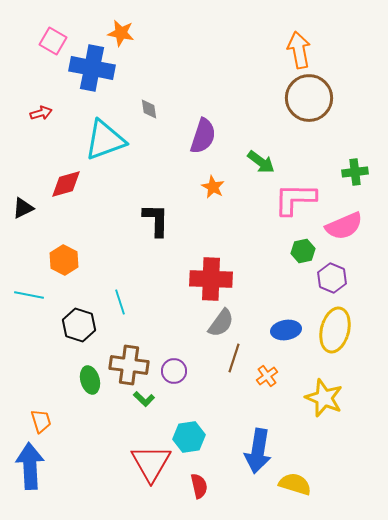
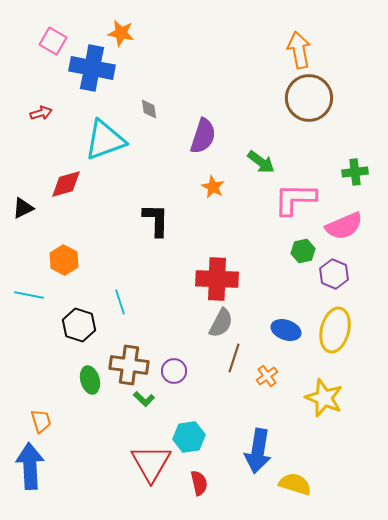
purple hexagon at (332, 278): moved 2 px right, 4 px up
red cross at (211, 279): moved 6 px right
gray semicircle at (221, 323): rotated 8 degrees counterclockwise
blue ellipse at (286, 330): rotated 28 degrees clockwise
red semicircle at (199, 486): moved 3 px up
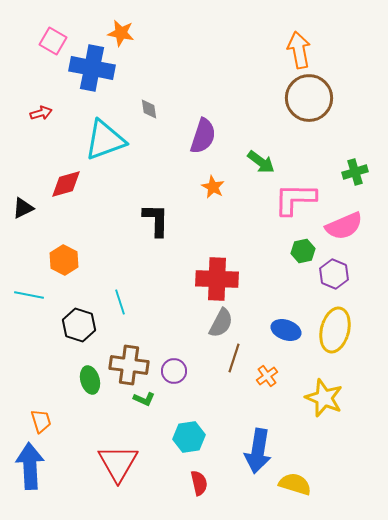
green cross at (355, 172): rotated 10 degrees counterclockwise
green L-shape at (144, 399): rotated 20 degrees counterclockwise
red triangle at (151, 463): moved 33 px left
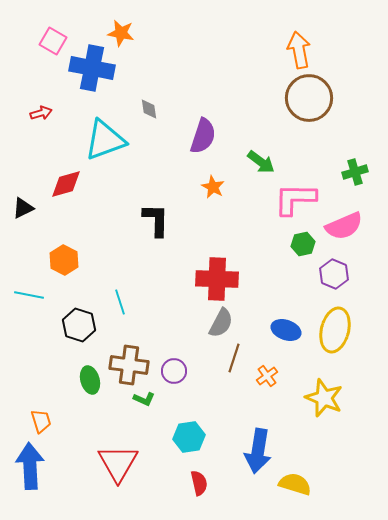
green hexagon at (303, 251): moved 7 px up
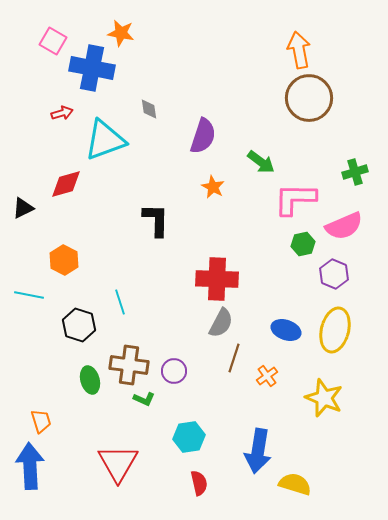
red arrow at (41, 113): moved 21 px right
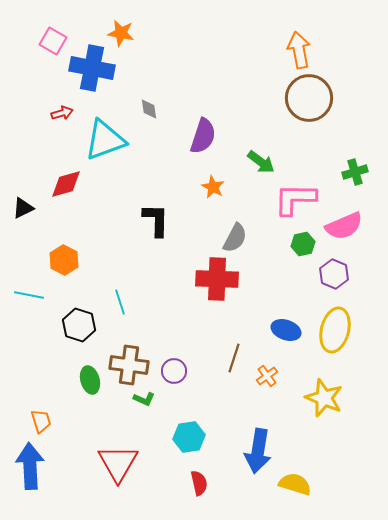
gray semicircle at (221, 323): moved 14 px right, 85 px up
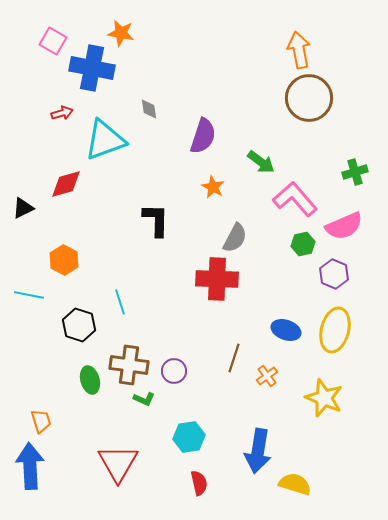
pink L-shape at (295, 199): rotated 48 degrees clockwise
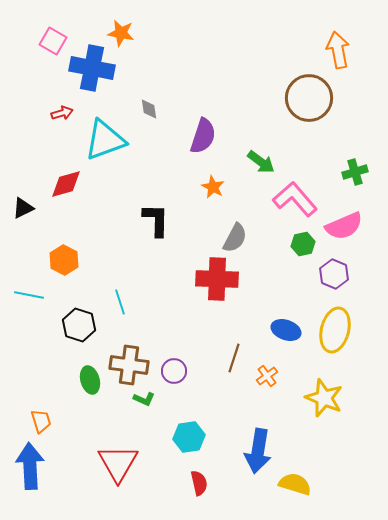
orange arrow at (299, 50): moved 39 px right
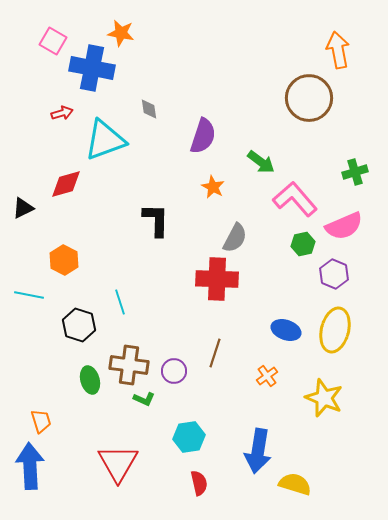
brown line at (234, 358): moved 19 px left, 5 px up
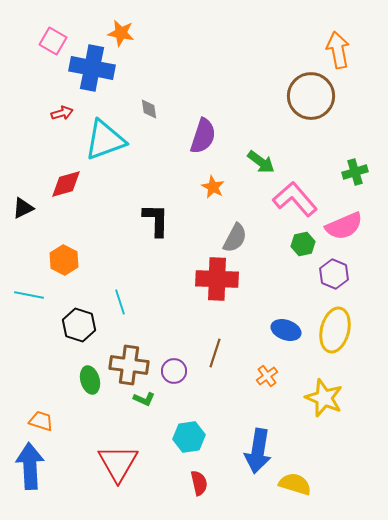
brown circle at (309, 98): moved 2 px right, 2 px up
orange trapezoid at (41, 421): rotated 55 degrees counterclockwise
